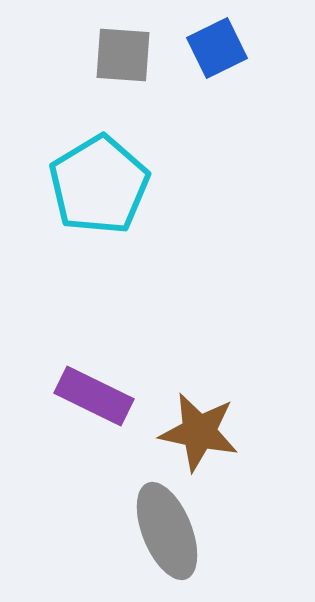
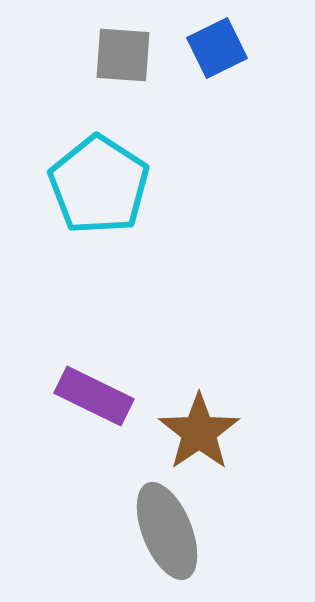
cyan pentagon: rotated 8 degrees counterclockwise
brown star: rotated 26 degrees clockwise
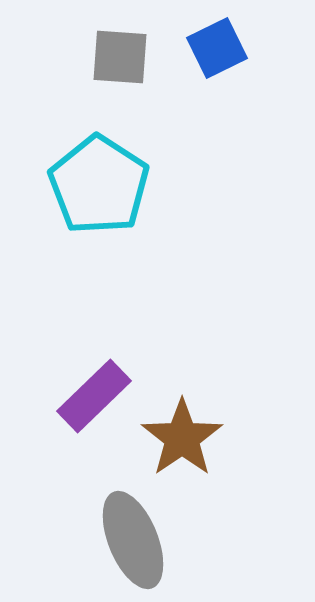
gray square: moved 3 px left, 2 px down
purple rectangle: rotated 70 degrees counterclockwise
brown star: moved 17 px left, 6 px down
gray ellipse: moved 34 px left, 9 px down
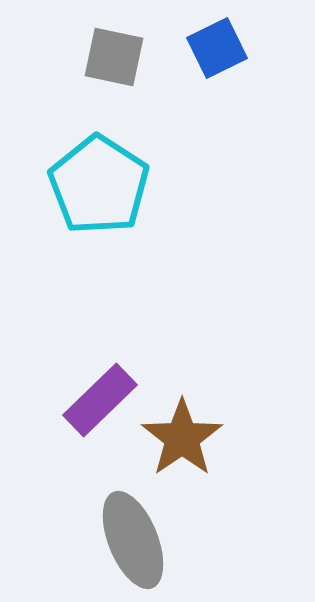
gray square: moved 6 px left; rotated 8 degrees clockwise
purple rectangle: moved 6 px right, 4 px down
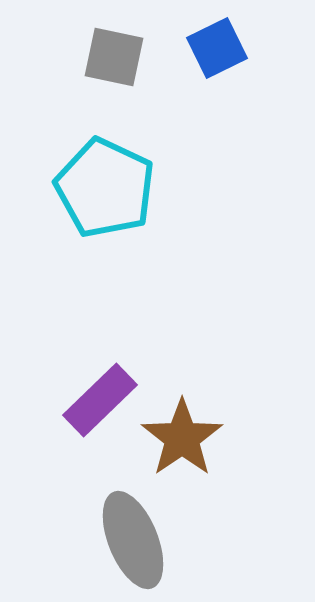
cyan pentagon: moved 6 px right, 3 px down; rotated 8 degrees counterclockwise
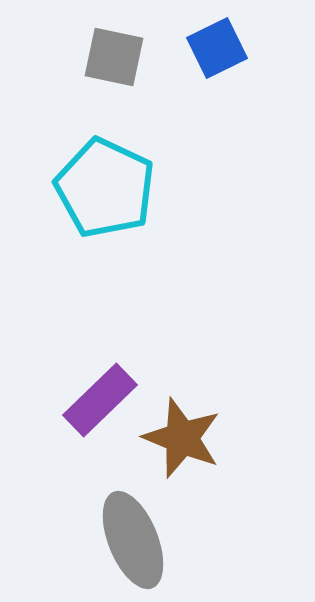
brown star: rotated 16 degrees counterclockwise
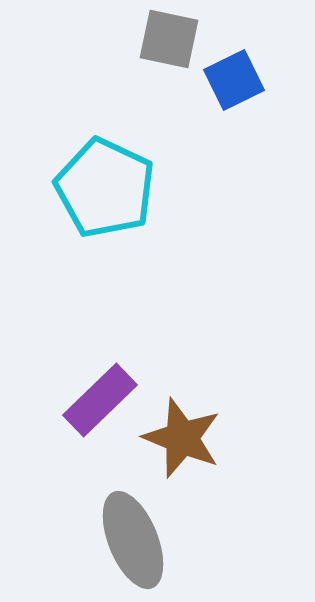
blue square: moved 17 px right, 32 px down
gray square: moved 55 px right, 18 px up
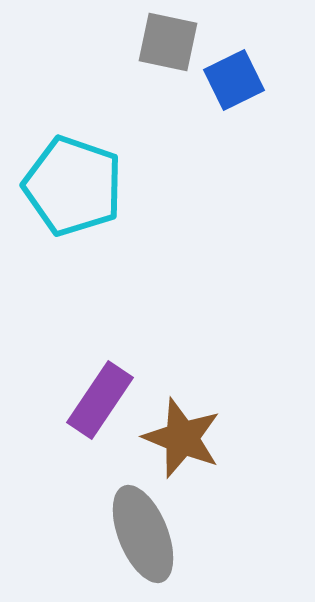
gray square: moved 1 px left, 3 px down
cyan pentagon: moved 32 px left, 2 px up; rotated 6 degrees counterclockwise
purple rectangle: rotated 12 degrees counterclockwise
gray ellipse: moved 10 px right, 6 px up
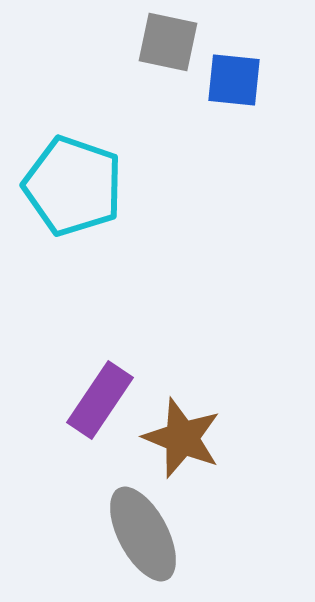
blue square: rotated 32 degrees clockwise
gray ellipse: rotated 6 degrees counterclockwise
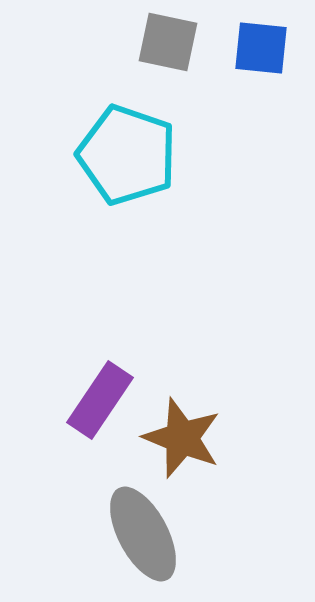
blue square: moved 27 px right, 32 px up
cyan pentagon: moved 54 px right, 31 px up
